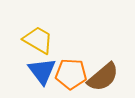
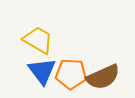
brown semicircle: rotated 16 degrees clockwise
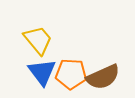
yellow trapezoid: rotated 20 degrees clockwise
blue triangle: moved 1 px down
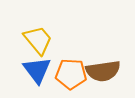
blue triangle: moved 5 px left, 2 px up
brown semicircle: moved 6 px up; rotated 16 degrees clockwise
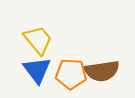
brown semicircle: moved 1 px left
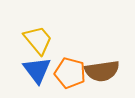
orange pentagon: moved 1 px left, 1 px up; rotated 12 degrees clockwise
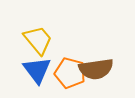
brown semicircle: moved 6 px left, 2 px up
